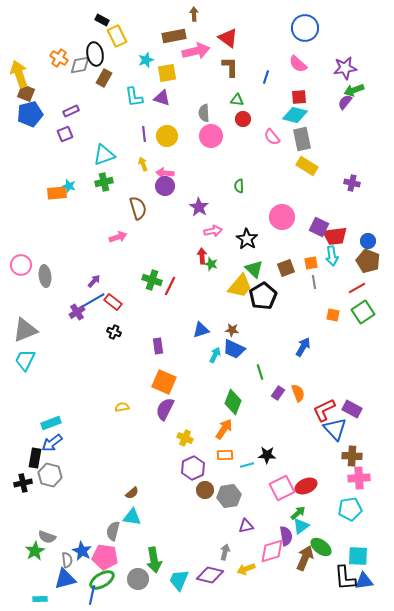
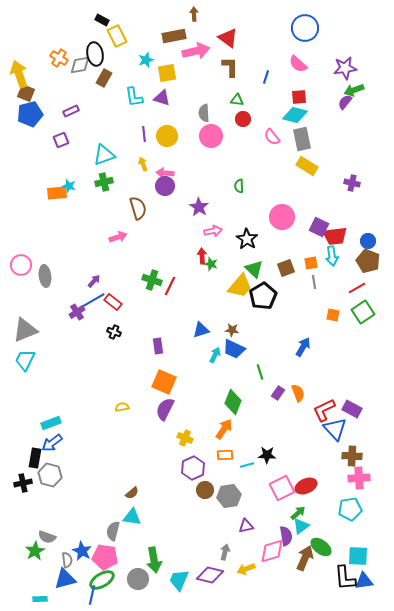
purple square at (65, 134): moved 4 px left, 6 px down
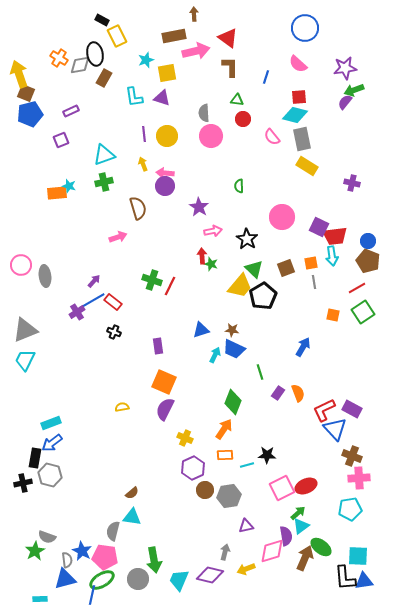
brown cross at (352, 456): rotated 18 degrees clockwise
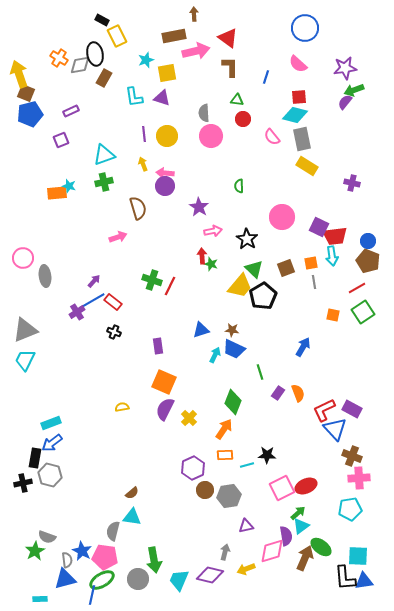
pink circle at (21, 265): moved 2 px right, 7 px up
yellow cross at (185, 438): moved 4 px right, 20 px up; rotated 21 degrees clockwise
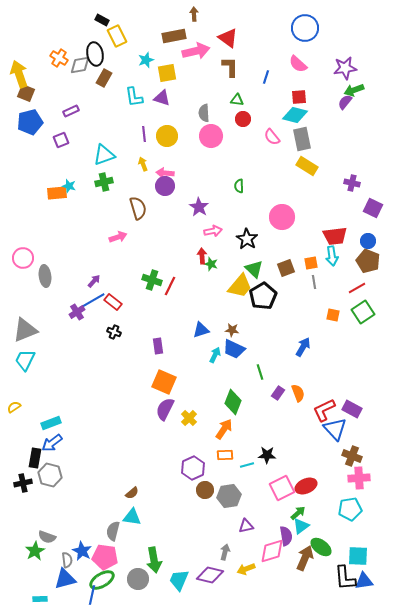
blue pentagon at (30, 114): moved 8 px down
purple square at (319, 227): moved 54 px right, 19 px up
yellow semicircle at (122, 407): moved 108 px left; rotated 24 degrees counterclockwise
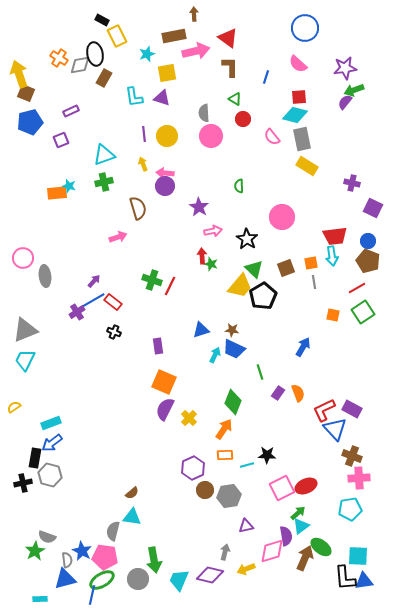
cyan star at (146, 60): moved 1 px right, 6 px up
green triangle at (237, 100): moved 2 px left, 1 px up; rotated 24 degrees clockwise
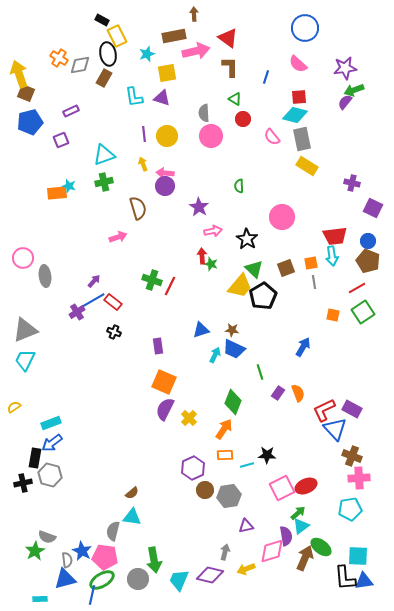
black ellipse at (95, 54): moved 13 px right
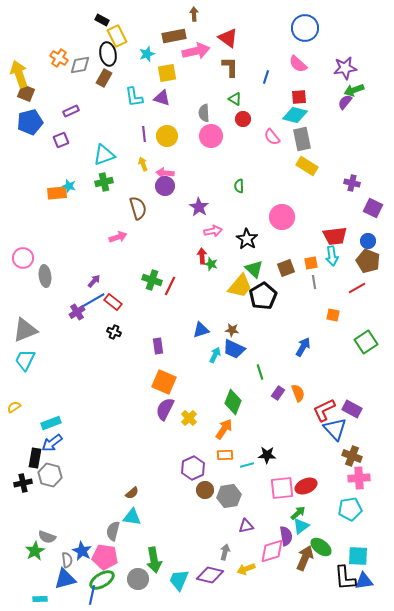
green square at (363, 312): moved 3 px right, 30 px down
pink square at (282, 488): rotated 20 degrees clockwise
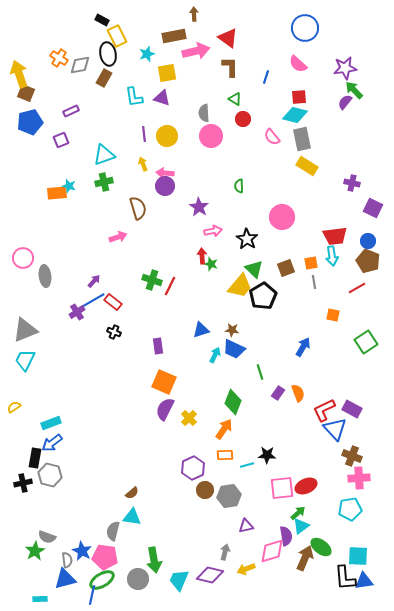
green arrow at (354, 90): rotated 66 degrees clockwise
